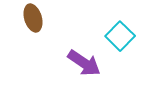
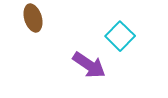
purple arrow: moved 5 px right, 2 px down
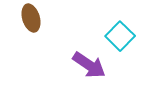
brown ellipse: moved 2 px left
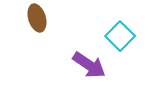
brown ellipse: moved 6 px right
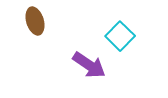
brown ellipse: moved 2 px left, 3 px down
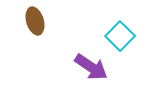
purple arrow: moved 2 px right, 2 px down
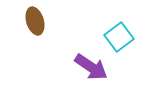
cyan square: moved 1 px left, 1 px down; rotated 8 degrees clockwise
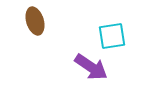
cyan square: moved 7 px left, 1 px up; rotated 28 degrees clockwise
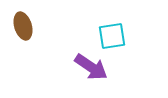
brown ellipse: moved 12 px left, 5 px down
